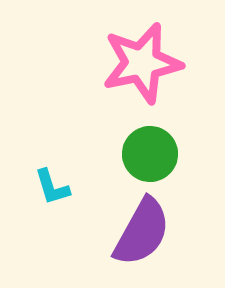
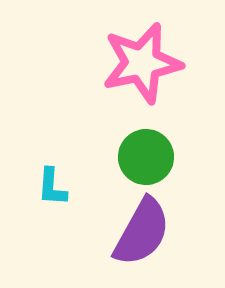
green circle: moved 4 px left, 3 px down
cyan L-shape: rotated 21 degrees clockwise
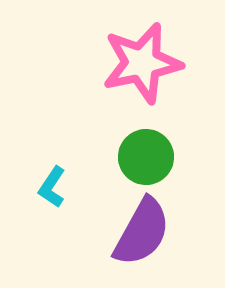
cyan L-shape: rotated 30 degrees clockwise
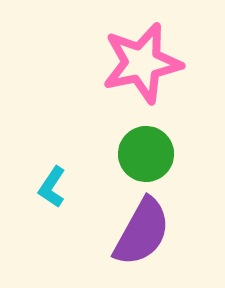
green circle: moved 3 px up
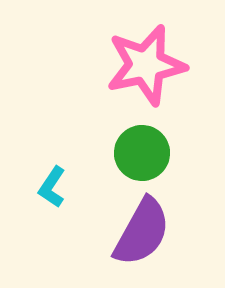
pink star: moved 4 px right, 2 px down
green circle: moved 4 px left, 1 px up
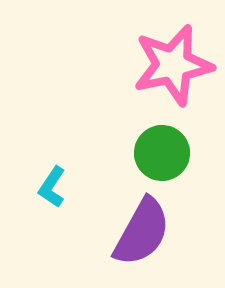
pink star: moved 27 px right
green circle: moved 20 px right
